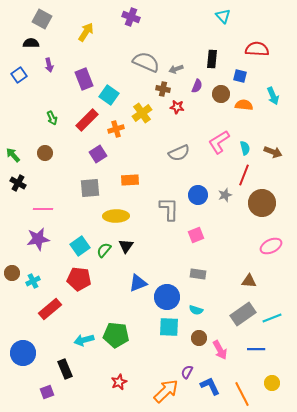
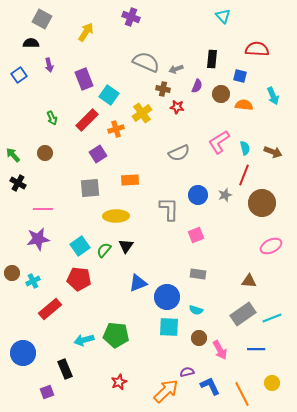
purple semicircle at (187, 372): rotated 48 degrees clockwise
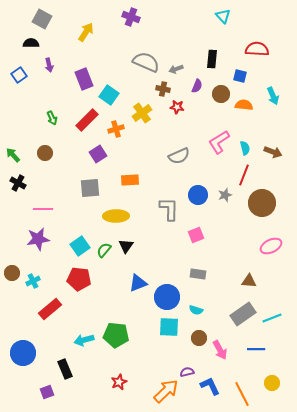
gray semicircle at (179, 153): moved 3 px down
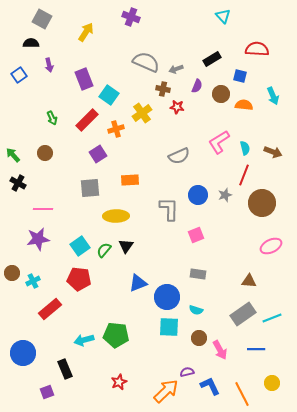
black rectangle at (212, 59): rotated 54 degrees clockwise
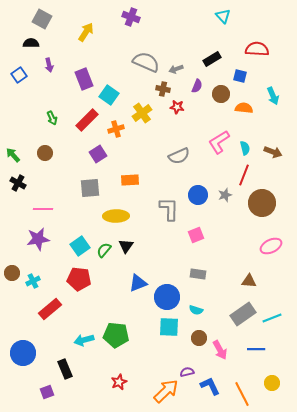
orange semicircle at (244, 105): moved 3 px down
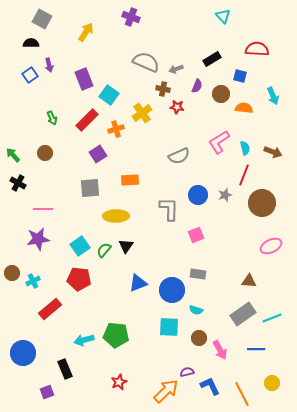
blue square at (19, 75): moved 11 px right
blue circle at (167, 297): moved 5 px right, 7 px up
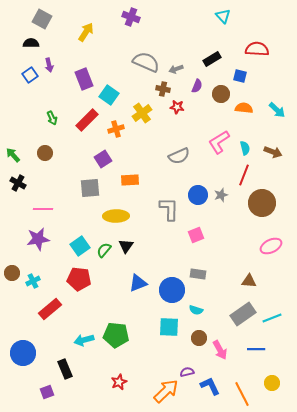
cyan arrow at (273, 96): moved 4 px right, 14 px down; rotated 24 degrees counterclockwise
purple square at (98, 154): moved 5 px right, 5 px down
gray star at (225, 195): moved 4 px left
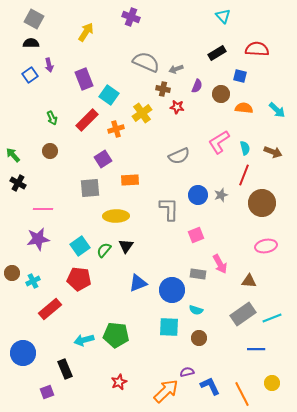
gray square at (42, 19): moved 8 px left
black rectangle at (212, 59): moved 5 px right, 6 px up
brown circle at (45, 153): moved 5 px right, 2 px up
pink ellipse at (271, 246): moved 5 px left; rotated 15 degrees clockwise
pink arrow at (220, 350): moved 86 px up
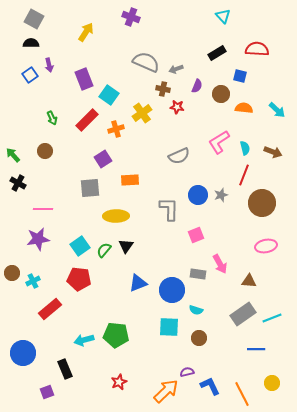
brown circle at (50, 151): moved 5 px left
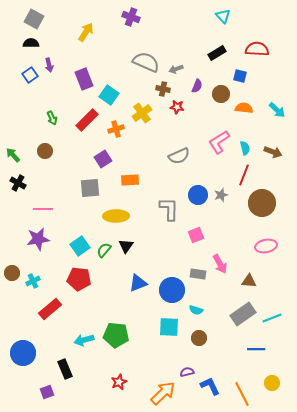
orange arrow at (166, 391): moved 3 px left, 2 px down
